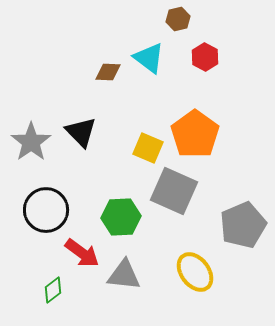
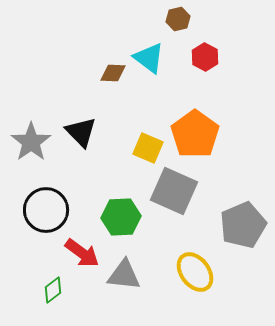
brown diamond: moved 5 px right, 1 px down
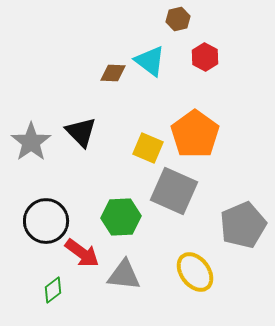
cyan triangle: moved 1 px right, 3 px down
black circle: moved 11 px down
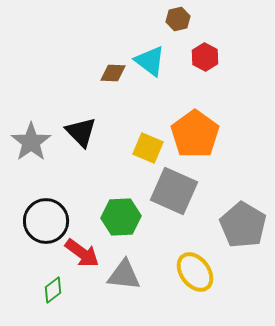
gray pentagon: rotated 18 degrees counterclockwise
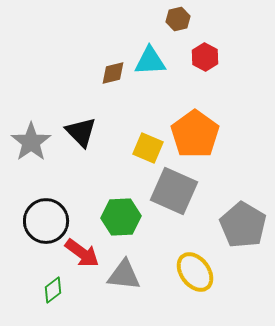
cyan triangle: rotated 40 degrees counterclockwise
brown diamond: rotated 16 degrees counterclockwise
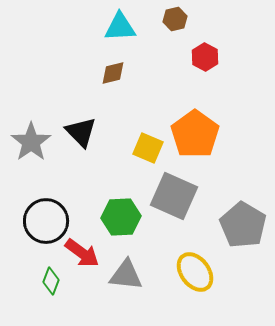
brown hexagon: moved 3 px left
cyan triangle: moved 30 px left, 34 px up
gray square: moved 5 px down
gray triangle: moved 2 px right
green diamond: moved 2 px left, 9 px up; rotated 32 degrees counterclockwise
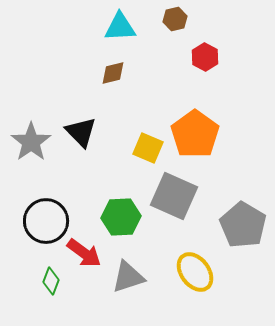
red arrow: moved 2 px right
gray triangle: moved 2 px right, 2 px down; rotated 24 degrees counterclockwise
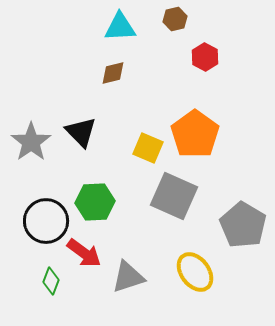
green hexagon: moved 26 px left, 15 px up
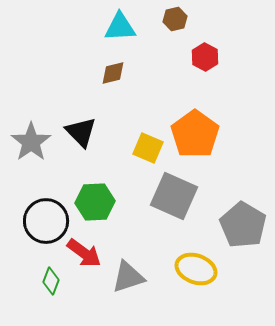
yellow ellipse: moved 1 px right, 3 px up; rotated 33 degrees counterclockwise
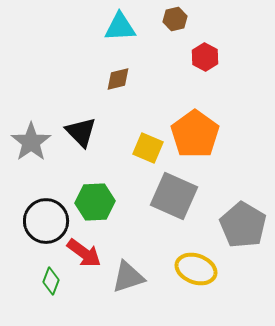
brown diamond: moved 5 px right, 6 px down
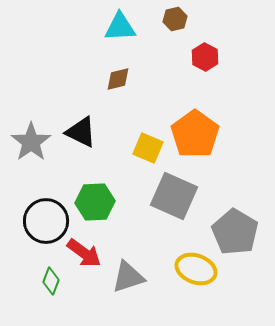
black triangle: rotated 20 degrees counterclockwise
gray pentagon: moved 8 px left, 7 px down
